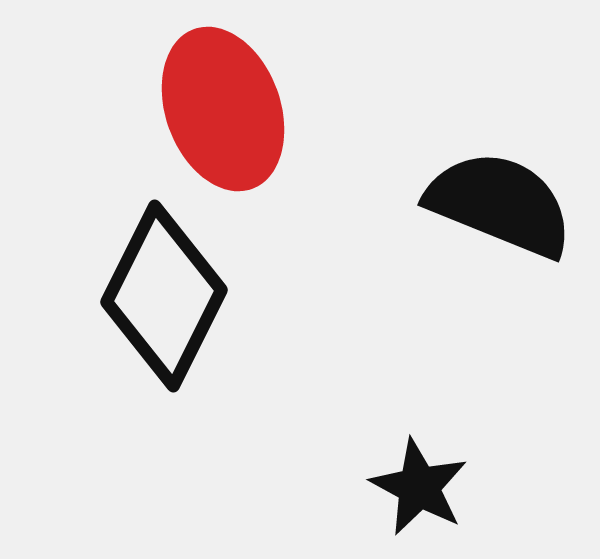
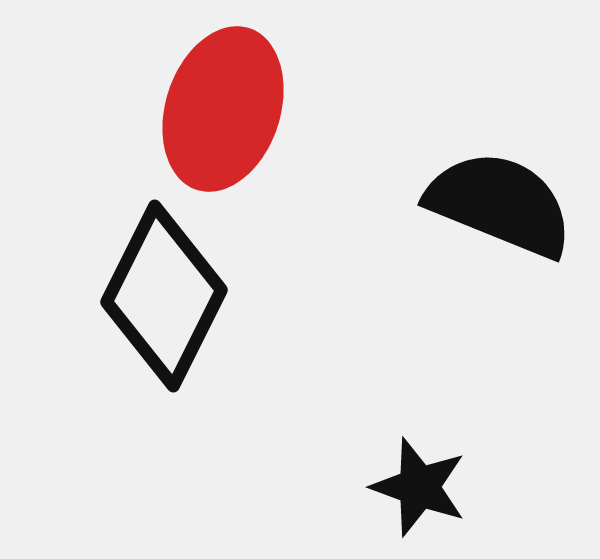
red ellipse: rotated 38 degrees clockwise
black star: rotated 8 degrees counterclockwise
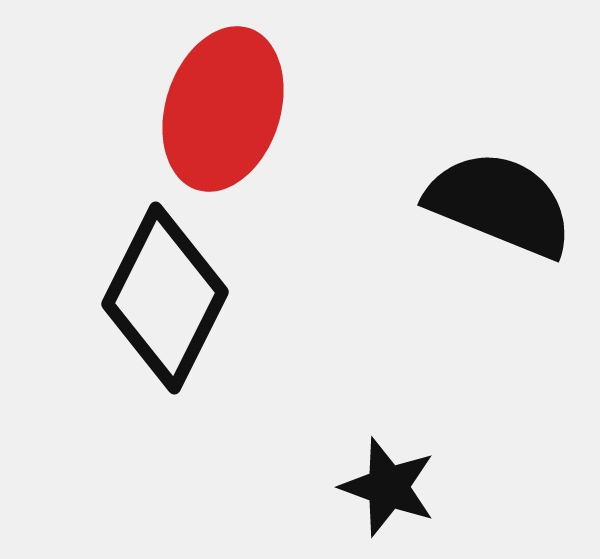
black diamond: moved 1 px right, 2 px down
black star: moved 31 px left
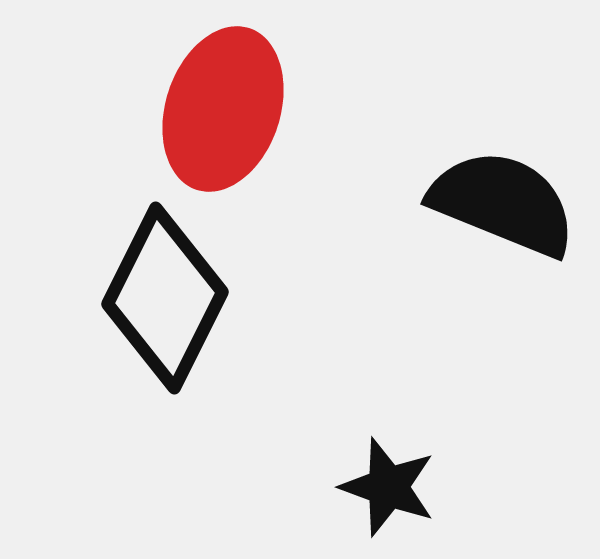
black semicircle: moved 3 px right, 1 px up
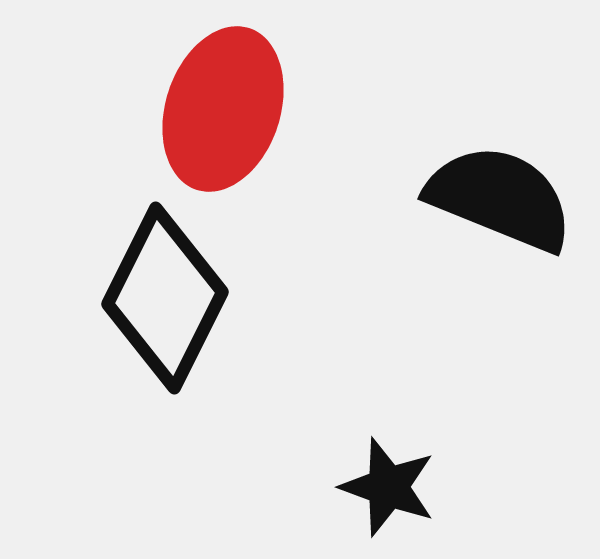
black semicircle: moved 3 px left, 5 px up
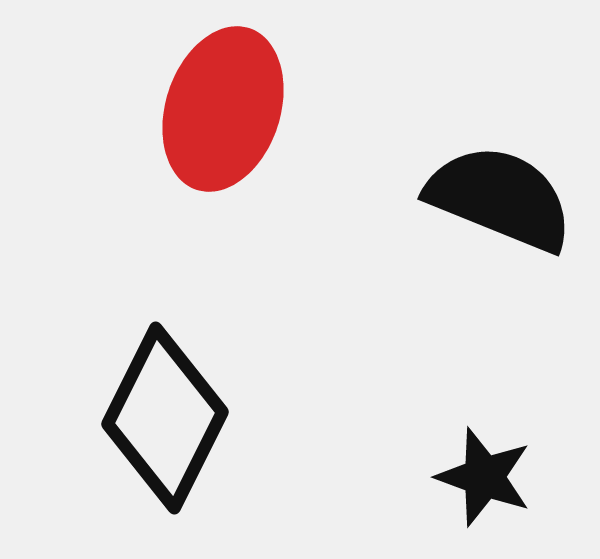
black diamond: moved 120 px down
black star: moved 96 px right, 10 px up
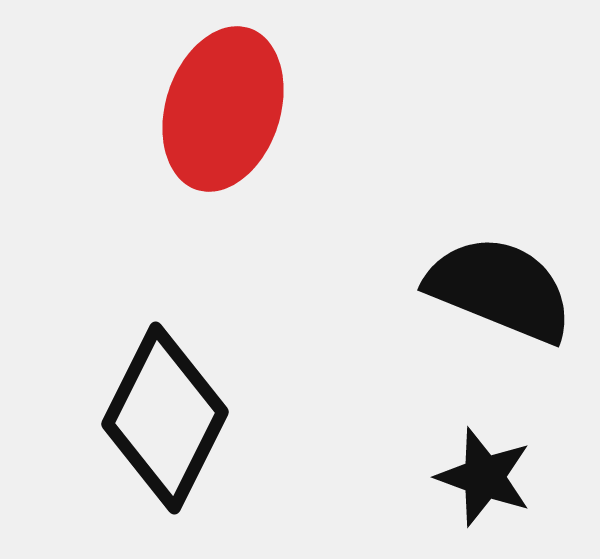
black semicircle: moved 91 px down
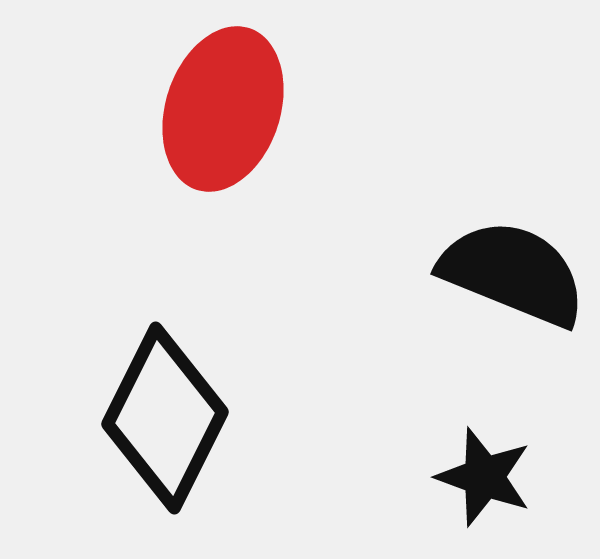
black semicircle: moved 13 px right, 16 px up
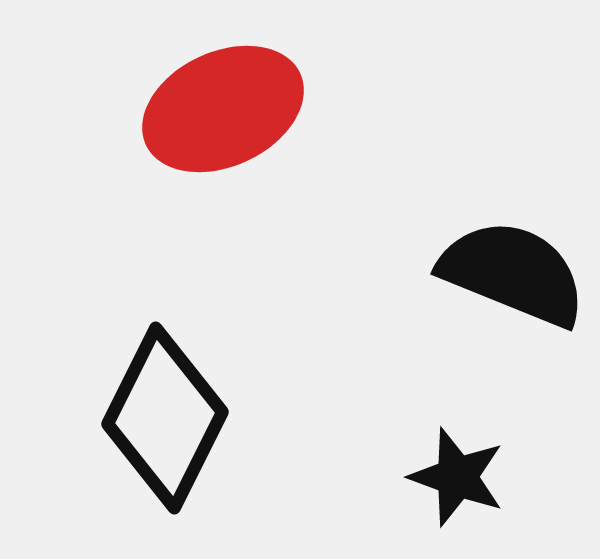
red ellipse: rotated 47 degrees clockwise
black star: moved 27 px left
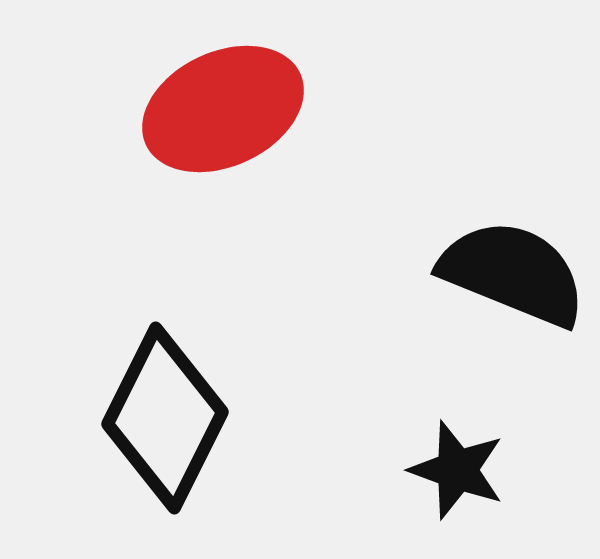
black star: moved 7 px up
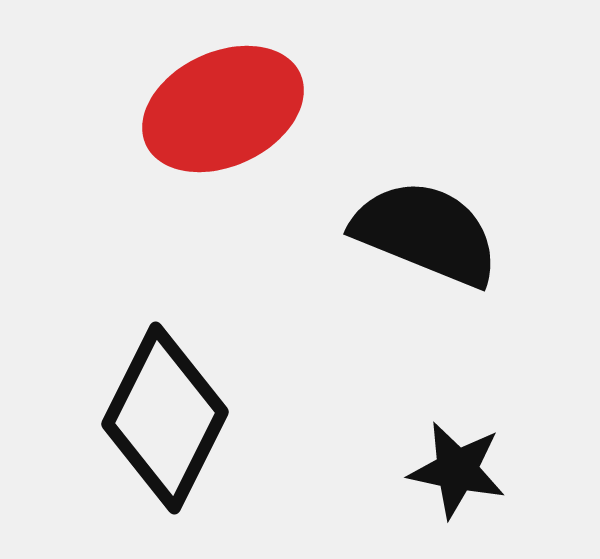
black semicircle: moved 87 px left, 40 px up
black star: rotated 8 degrees counterclockwise
